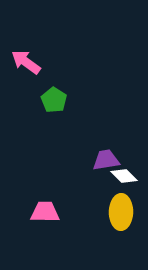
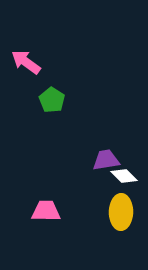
green pentagon: moved 2 px left
pink trapezoid: moved 1 px right, 1 px up
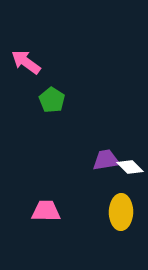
white diamond: moved 6 px right, 9 px up
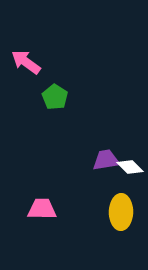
green pentagon: moved 3 px right, 3 px up
pink trapezoid: moved 4 px left, 2 px up
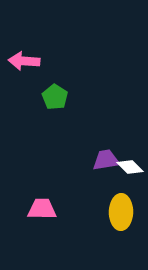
pink arrow: moved 2 px left, 1 px up; rotated 32 degrees counterclockwise
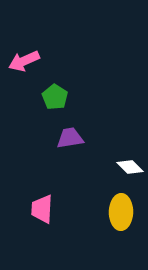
pink arrow: rotated 28 degrees counterclockwise
purple trapezoid: moved 36 px left, 22 px up
pink trapezoid: rotated 88 degrees counterclockwise
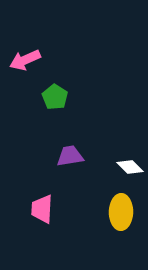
pink arrow: moved 1 px right, 1 px up
purple trapezoid: moved 18 px down
